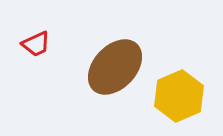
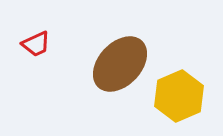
brown ellipse: moved 5 px right, 3 px up
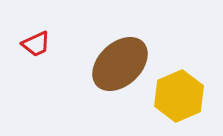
brown ellipse: rotated 4 degrees clockwise
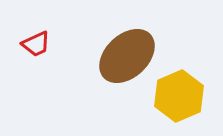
brown ellipse: moved 7 px right, 8 px up
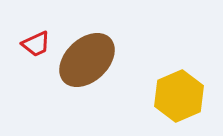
brown ellipse: moved 40 px left, 4 px down
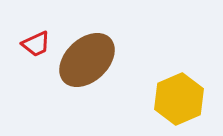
yellow hexagon: moved 3 px down
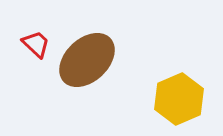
red trapezoid: rotated 112 degrees counterclockwise
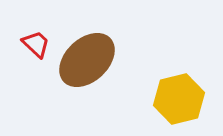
yellow hexagon: rotated 9 degrees clockwise
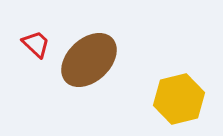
brown ellipse: moved 2 px right
